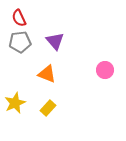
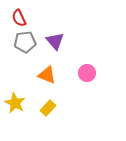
gray pentagon: moved 5 px right
pink circle: moved 18 px left, 3 px down
orange triangle: moved 1 px down
yellow star: rotated 20 degrees counterclockwise
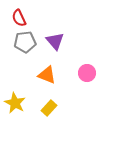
yellow rectangle: moved 1 px right
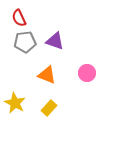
purple triangle: rotated 30 degrees counterclockwise
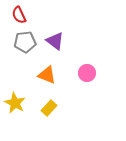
red semicircle: moved 3 px up
purple triangle: rotated 18 degrees clockwise
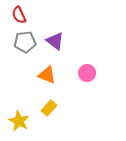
yellow star: moved 4 px right, 18 px down
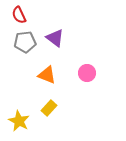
purple triangle: moved 3 px up
